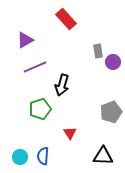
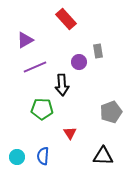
purple circle: moved 34 px left
black arrow: rotated 20 degrees counterclockwise
green pentagon: moved 2 px right; rotated 20 degrees clockwise
cyan circle: moved 3 px left
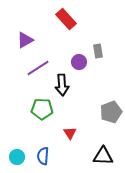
purple line: moved 3 px right, 1 px down; rotated 10 degrees counterclockwise
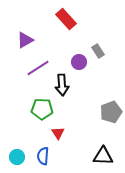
gray rectangle: rotated 24 degrees counterclockwise
red triangle: moved 12 px left
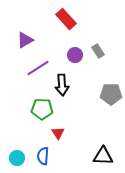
purple circle: moved 4 px left, 7 px up
gray pentagon: moved 18 px up; rotated 20 degrees clockwise
cyan circle: moved 1 px down
